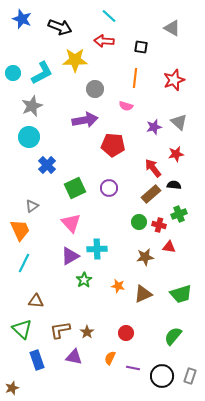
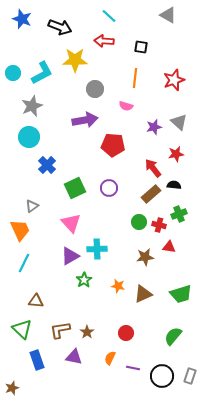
gray triangle at (172, 28): moved 4 px left, 13 px up
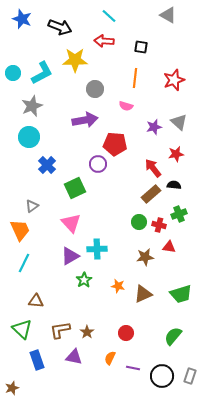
red pentagon at (113, 145): moved 2 px right, 1 px up
purple circle at (109, 188): moved 11 px left, 24 px up
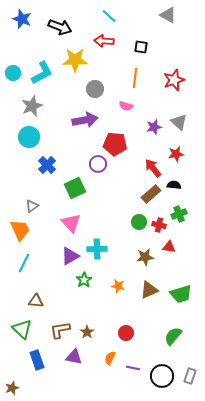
brown triangle at (143, 294): moved 6 px right, 4 px up
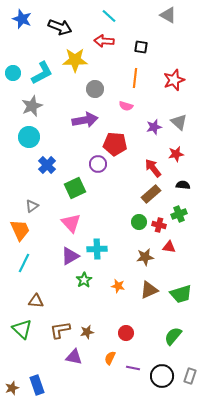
black semicircle at (174, 185): moved 9 px right
brown star at (87, 332): rotated 24 degrees clockwise
blue rectangle at (37, 360): moved 25 px down
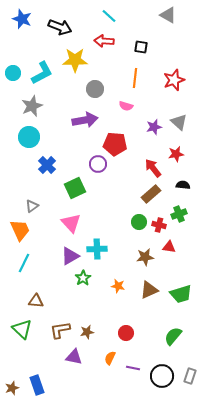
green star at (84, 280): moved 1 px left, 2 px up
